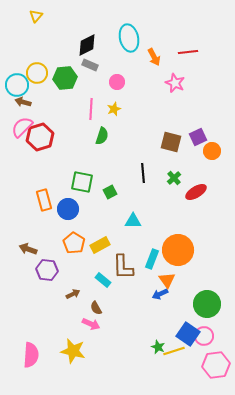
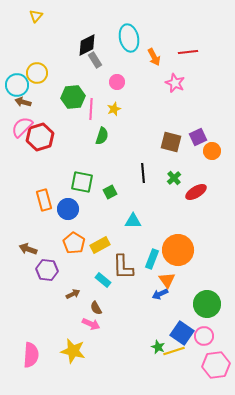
gray rectangle at (90, 65): moved 5 px right, 5 px up; rotated 35 degrees clockwise
green hexagon at (65, 78): moved 8 px right, 19 px down
blue square at (188, 334): moved 6 px left, 1 px up
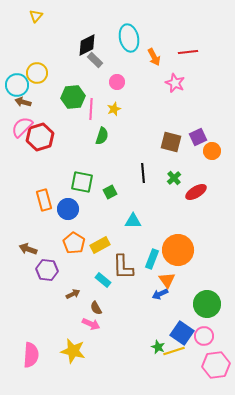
gray rectangle at (95, 60): rotated 14 degrees counterclockwise
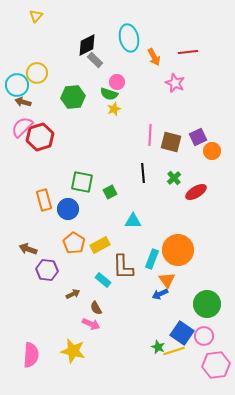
pink line at (91, 109): moved 59 px right, 26 px down
green semicircle at (102, 136): moved 7 px right, 42 px up; rotated 90 degrees clockwise
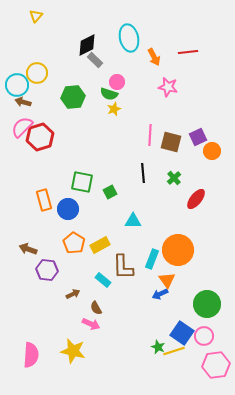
pink star at (175, 83): moved 7 px left, 4 px down; rotated 12 degrees counterclockwise
red ellipse at (196, 192): moved 7 px down; rotated 20 degrees counterclockwise
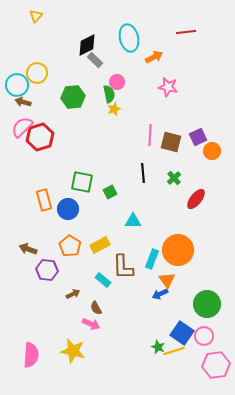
red line at (188, 52): moved 2 px left, 20 px up
orange arrow at (154, 57): rotated 90 degrees counterclockwise
green semicircle at (109, 94): rotated 120 degrees counterclockwise
orange pentagon at (74, 243): moved 4 px left, 3 px down
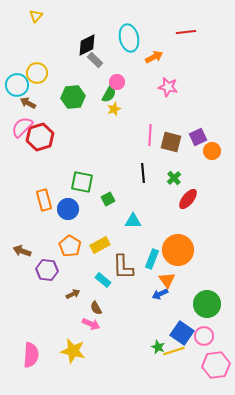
green semicircle at (109, 94): rotated 42 degrees clockwise
brown arrow at (23, 102): moved 5 px right, 1 px down; rotated 14 degrees clockwise
green square at (110, 192): moved 2 px left, 7 px down
red ellipse at (196, 199): moved 8 px left
brown arrow at (28, 249): moved 6 px left, 2 px down
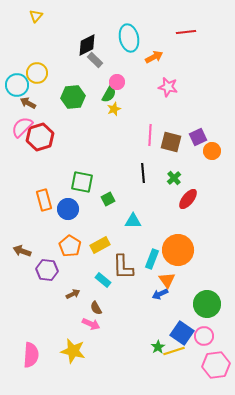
green star at (158, 347): rotated 16 degrees clockwise
